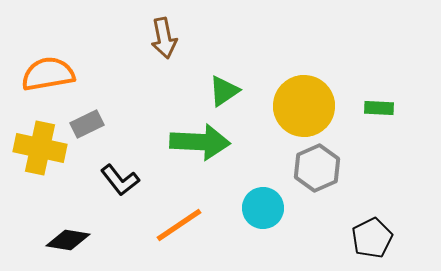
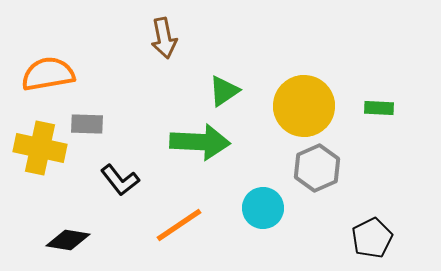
gray rectangle: rotated 28 degrees clockwise
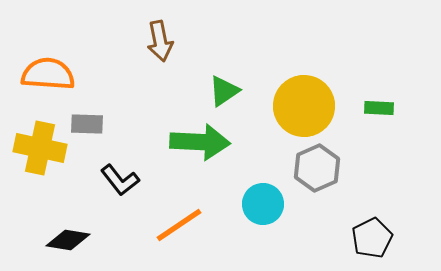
brown arrow: moved 4 px left, 3 px down
orange semicircle: rotated 14 degrees clockwise
cyan circle: moved 4 px up
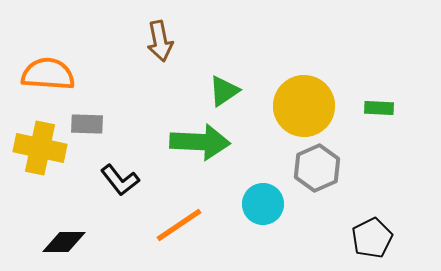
black diamond: moved 4 px left, 2 px down; rotated 9 degrees counterclockwise
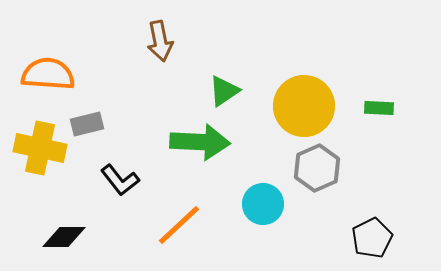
gray rectangle: rotated 16 degrees counterclockwise
orange line: rotated 9 degrees counterclockwise
black diamond: moved 5 px up
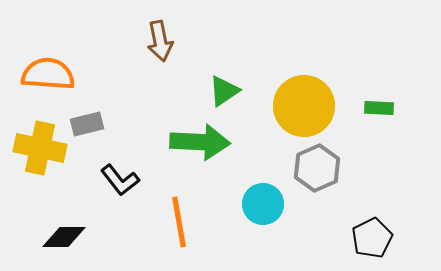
orange line: moved 3 px up; rotated 57 degrees counterclockwise
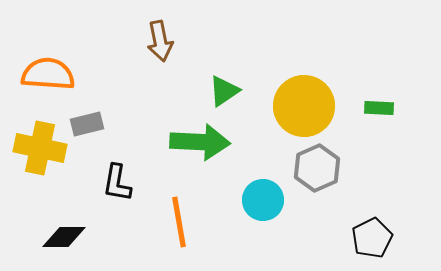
black L-shape: moved 3 px left, 3 px down; rotated 48 degrees clockwise
cyan circle: moved 4 px up
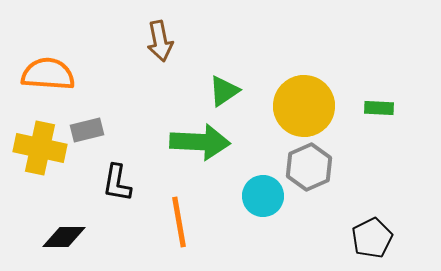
gray rectangle: moved 6 px down
gray hexagon: moved 8 px left, 1 px up
cyan circle: moved 4 px up
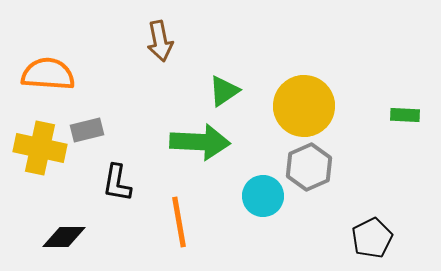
green rectangle: moved 26 px right, 7 px down
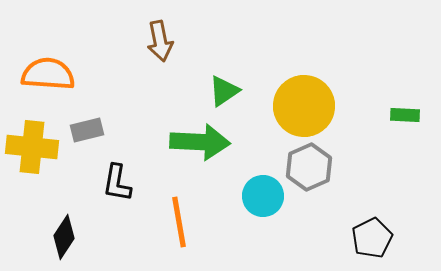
yellow cross: moved 8 px left, 1 px up; rotated 6 degrees counterclockwise
black diamond: rotated 57 degrees counterclockwise
